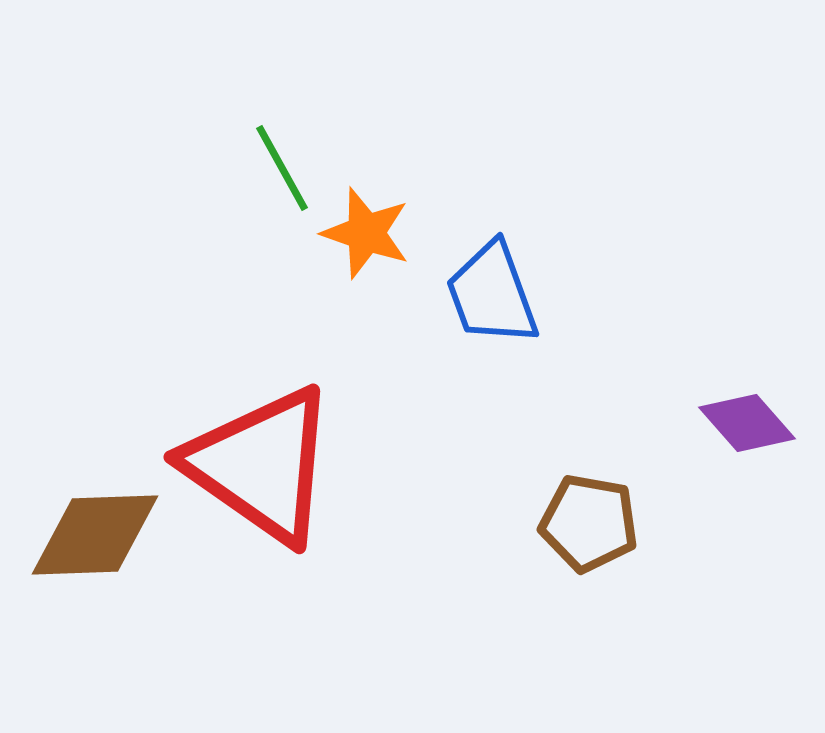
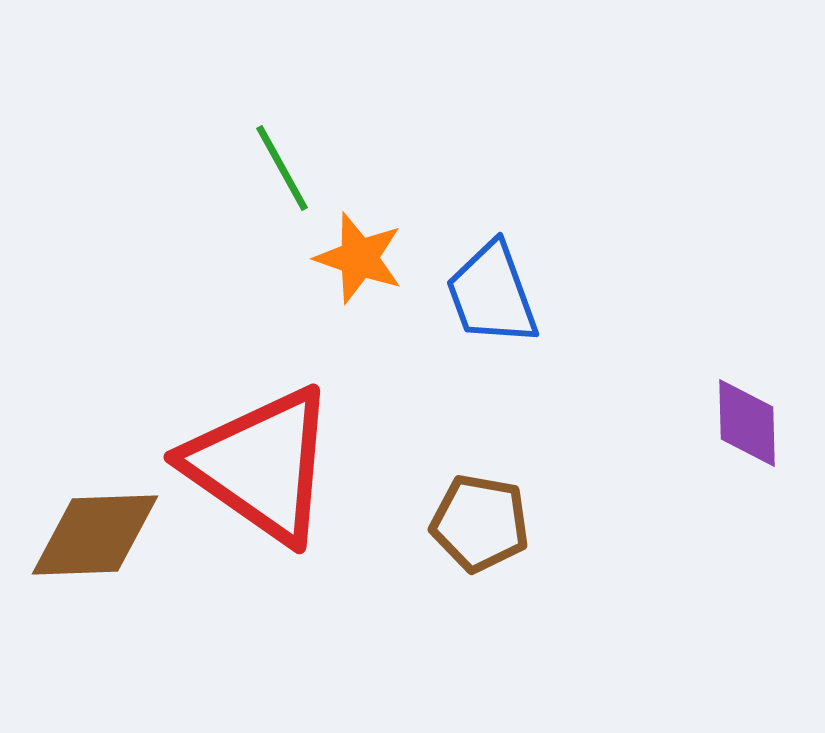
orange star: moved 7 px left, 25 px down
purple diamond: rotated 40 degrees clockwise
brown pentagon: moved 109 px left
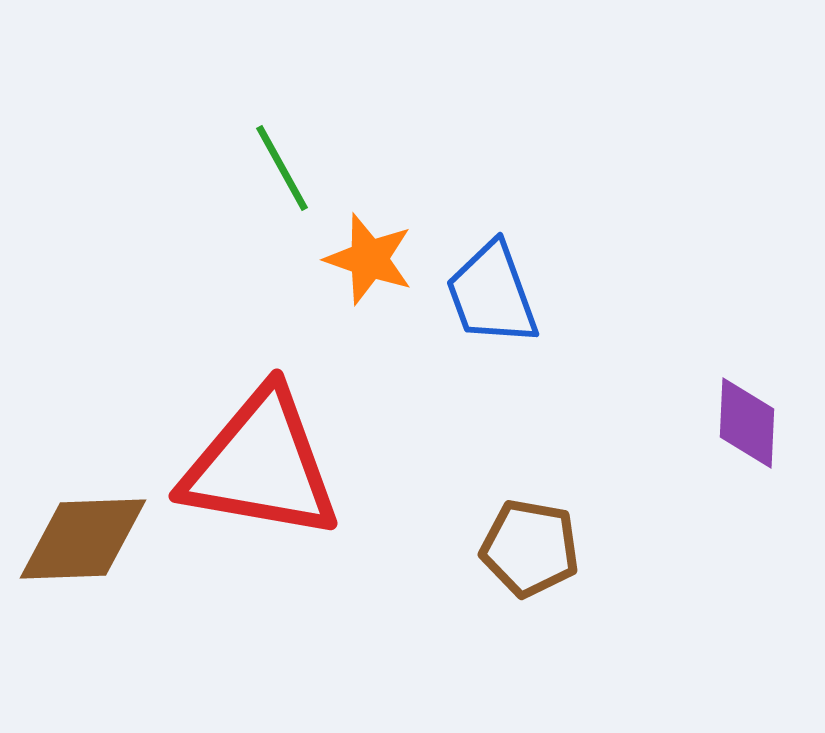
orange star: moved 10 px right, 1 px down
purple diamond: rotated 4 degrees clockwise
red triangle: rotated 25 degrees counterclockwise
brown pentagon: moved 50 px right, 25 px down
brown diamond: moved 12 px left, 4 px down
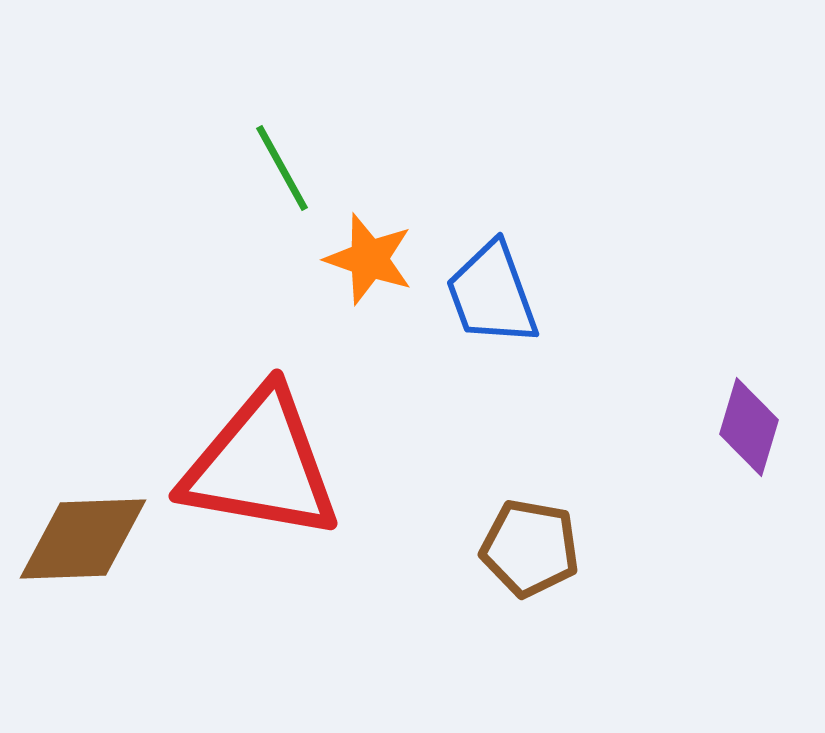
purple diamond: moved 2 px right, 4 px down; rotated 14 degrees clockwise
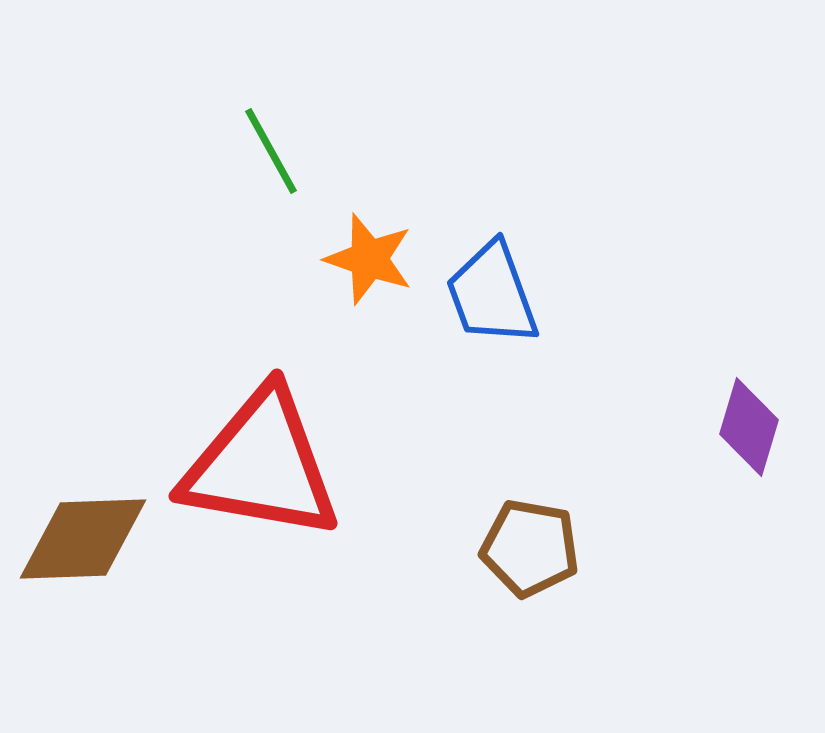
green line: moved 11 px left, 17 px up
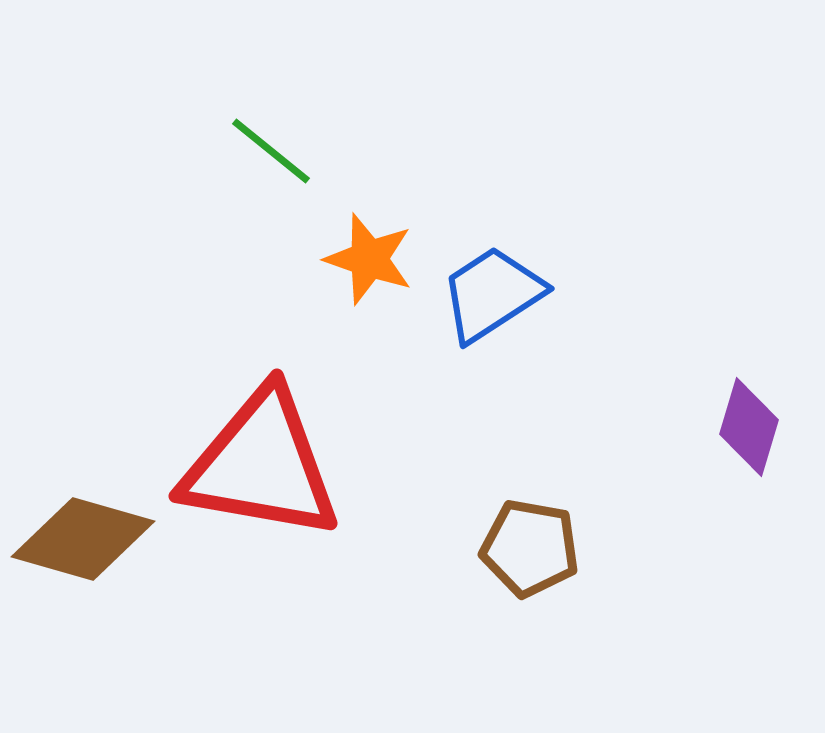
green line: rotated 22 degrees counterclockwise
blue trapezoid: rotated 77 degrees clockwise
brown diamond: rotated 18 degrees clockwise
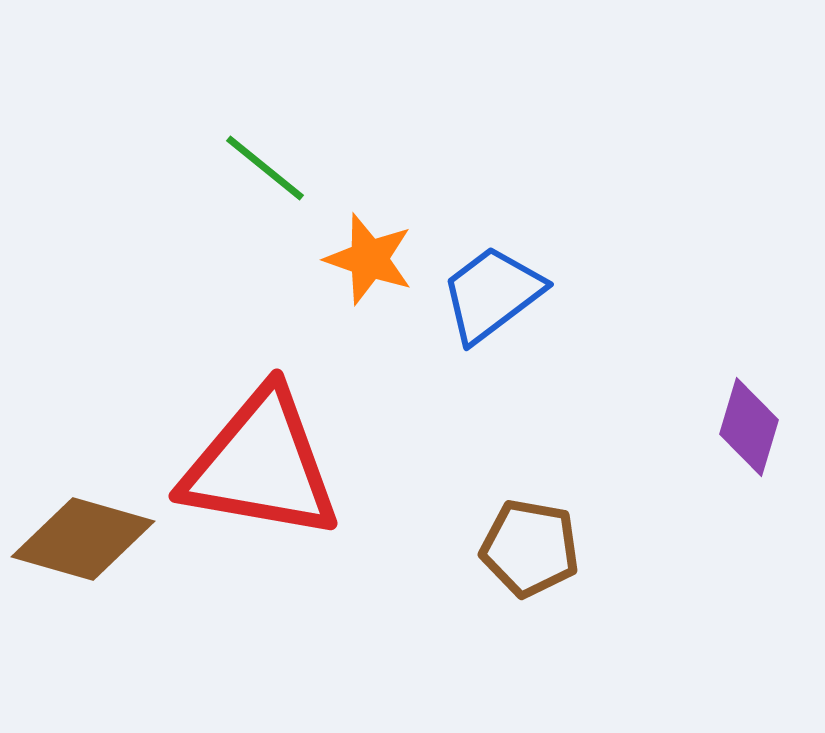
green line: moved 6 px left, 17 px down
blue trapezoid: rotated 4 degrees counterclockwise
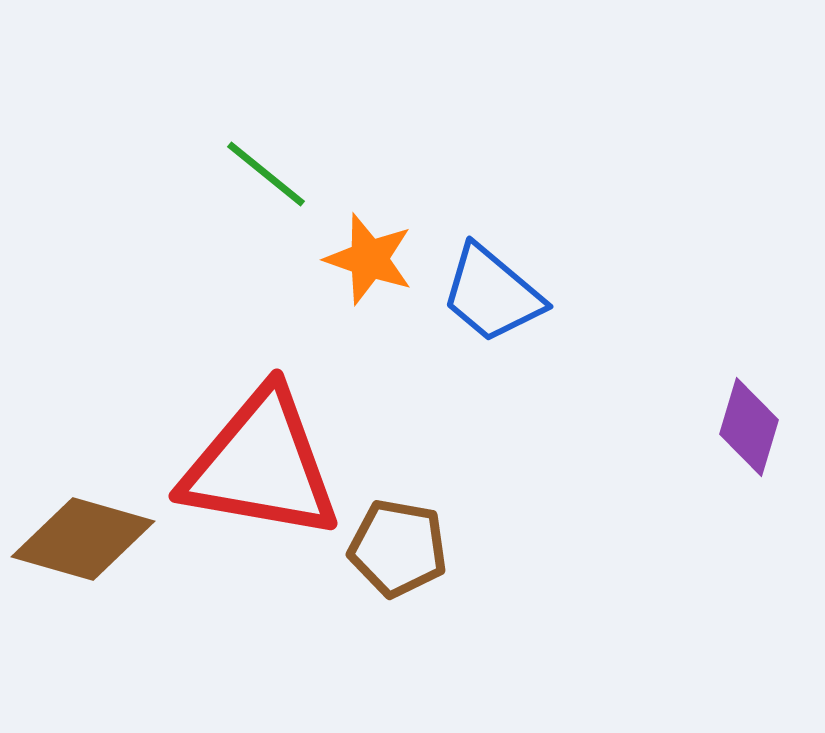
green line: moved 1 px right, 6 px down
blue trapezoid: rotated 103 degrees counterclockwise
brown pentagon: moved 132 px left
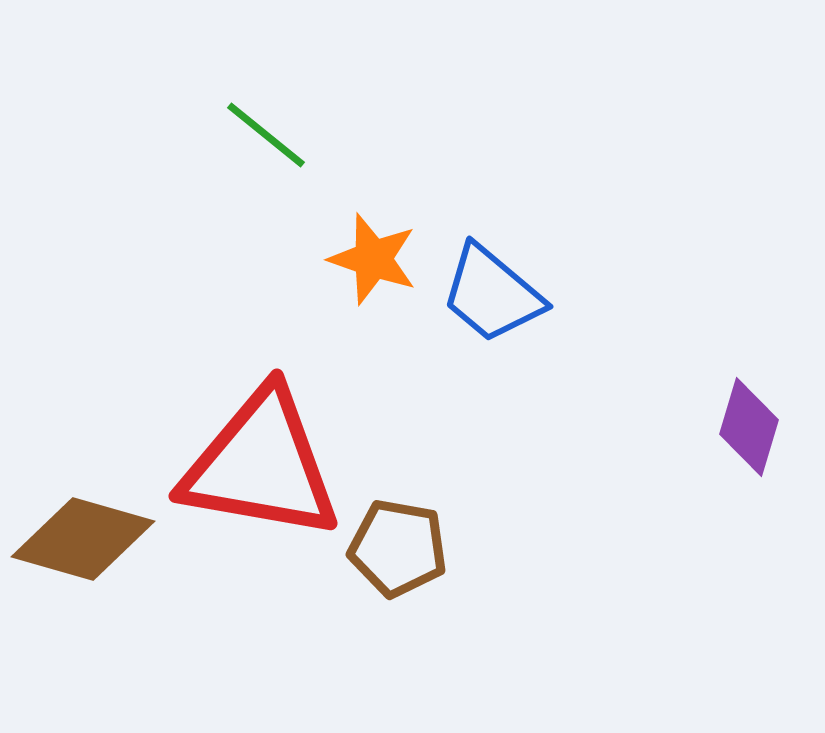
green line: moved 39 px up
orange star: moved 4 px right
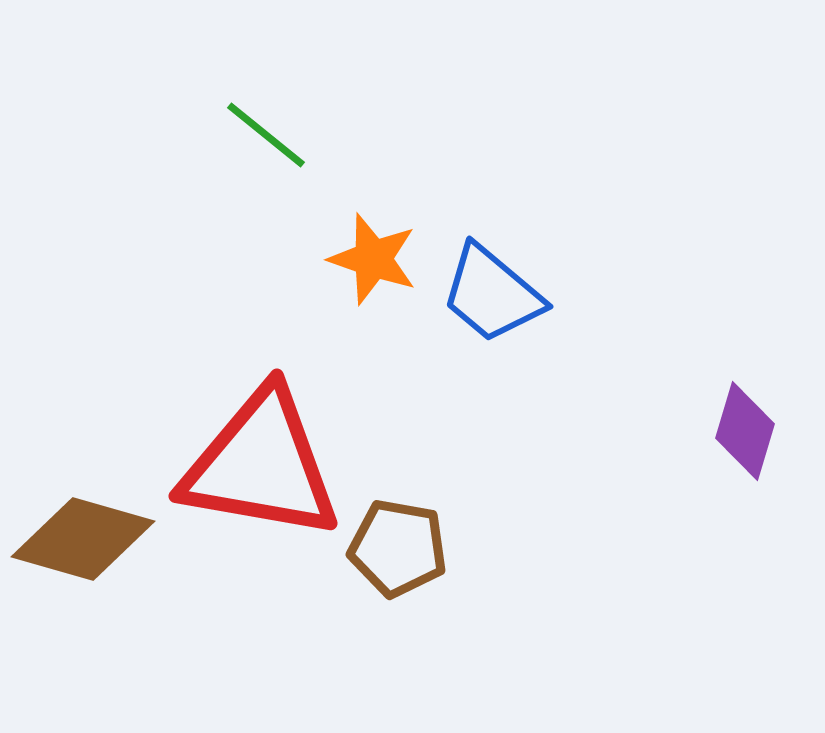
purple diamond: moved 4 px left, 4 px down
